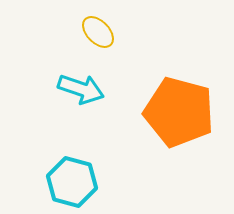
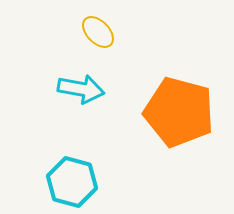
cyan arrow: rotated 9 degrees counterclockwise
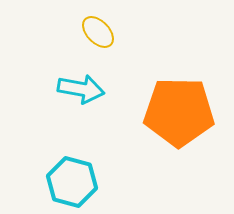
orange pentagon: rotated 14 degrees counterclockwise
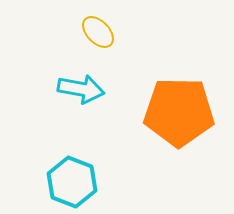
cyan hexagon: rotated 6 degrees clockwise
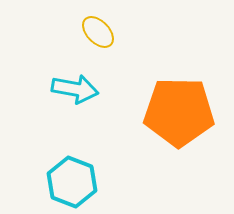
cyan arrow: moved 6 px left
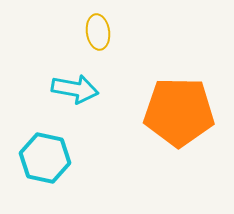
yellow ellipse: rotated 36 degrees clockwise
cyan hexagon: moved 27 px left, 24 px up; rotated 9 degrees counterclockwise
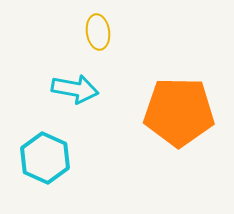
cyan hexagon: rotated 12 degrees clockwise
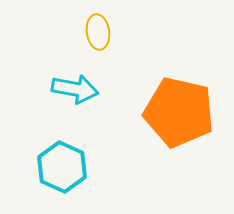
orange pentagon: rotated 12 degrees clockwise
cyan hexagon: moved 17 px right, 9 px down
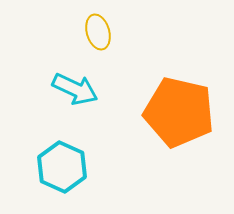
yellow ellipse: rotated 8 degrees counterclockwise
cyan arrow: rotated 15 degrees clockwise
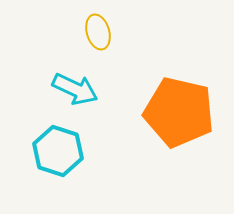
cyan hexagon: moved 4 px left, 16 px up; rotated 6 degrees counterclockwise
